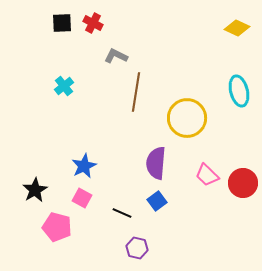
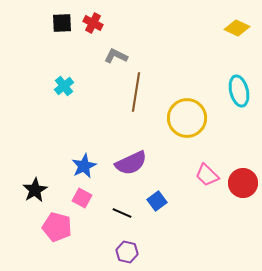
purple semicircle: moved 25 px left; rotated 120 degrees counterclockwise
purple hexagon: moved 10 px left, 4 px down
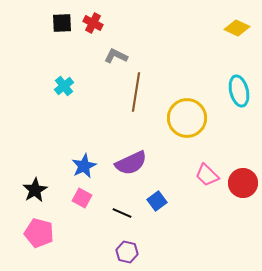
pink pentagon: moved 18 px left, 6 px down
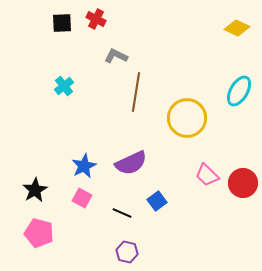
red cross: moved 3 px right, 4 px up
cyan ellipse: rotated 44 degrees clockwise
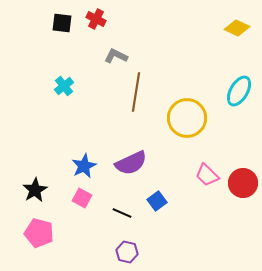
black square: rotated 10 degrees clockwise
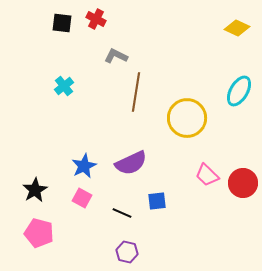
blue square: rotated 30 degrees clockwise
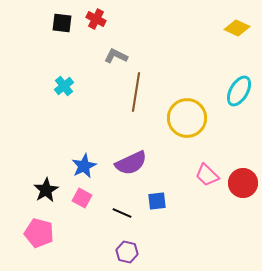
black star: moved 11 px right
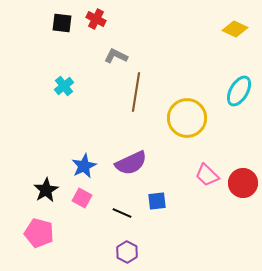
yellow diamond: moved 2 px left, 1 px down
purple hexagon: rotated 15 degrees clockwise
